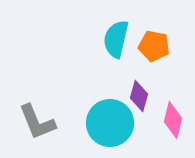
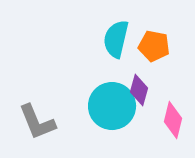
purple diamond: moved 6 px up
cyan circle: moved 2 px right, 17 px up
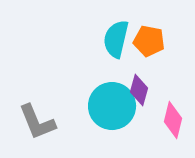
orange pentagon: moved 5 px left, 5 px up
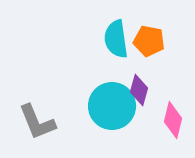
cyan semicircle: rotated 21 degrees counterclockwise
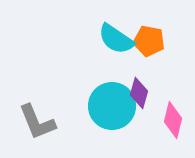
cyan semicircle: rotated 48 degrees counterclockwise
purple diamond: moved 3 px down
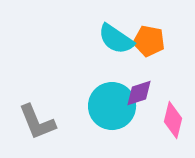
purple diamond: rotated 56 degrees clockwise
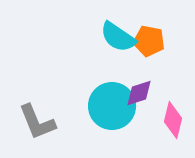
cyan semicircle: moved 2 px right, 2 px up
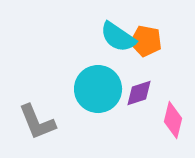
orange pentagon: moved 3 px left
cyan circle: moved 14 px left, 17 px up
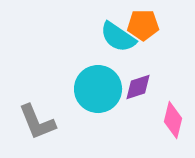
orange pentagon: moved 3 px left, 16 px up; rotated 12 degrees counterclockwise
purple diamond: moved 1 px left, 6 px up
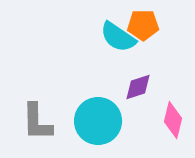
cyan circle: moved 32 px down
gray L-shape: rotated 21 degrees clockwise
